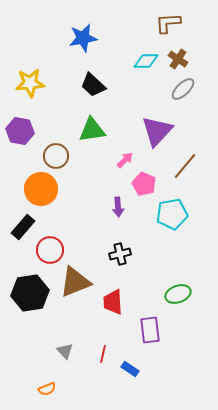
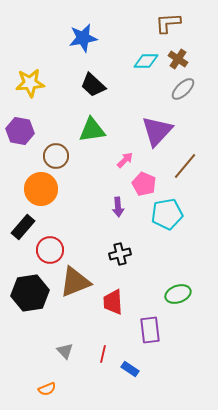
cyan pentagon: moved 5 px left
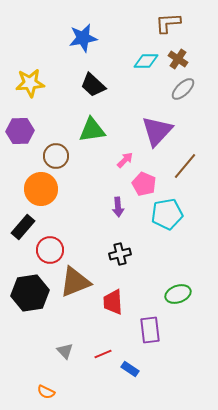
purple hexagon: rotated 12 degrees counterclockwise
red line: rotated 54 degrees clockwise
orange semicircle: moved 1 px left, 3 px down; rotated 48 degrees clockwise
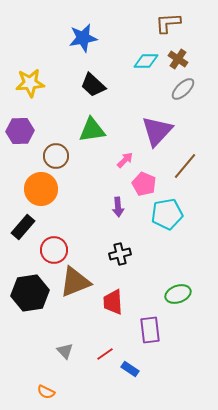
red circle: moved 4 px right
red line: moved 2 px right; rotated 12 degrees counterclockwise
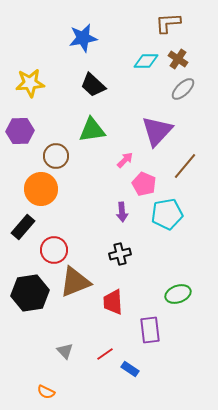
purple arrow: moved 4 px right, 5 px down
